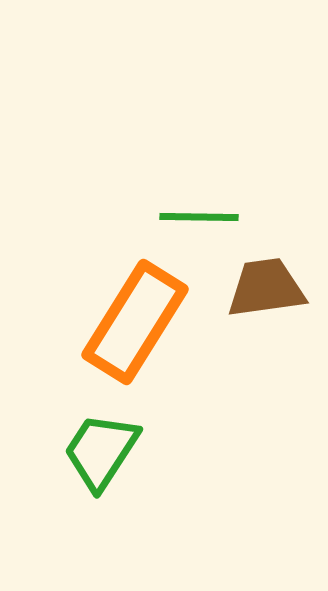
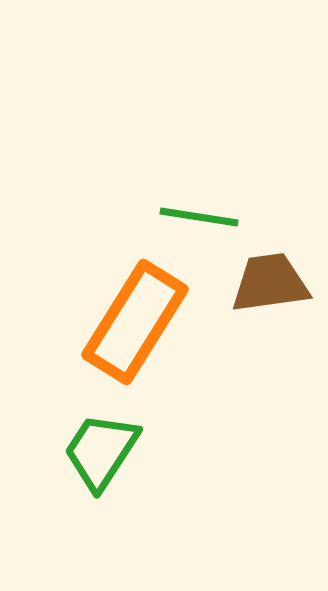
green line: rotated 8 degrees clockwise
brown trapezoid: moved 4 px right, 5 px up
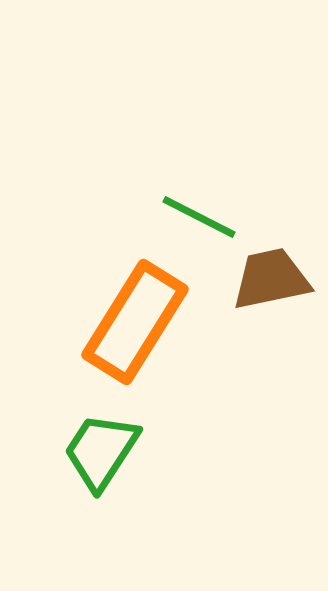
green line: rotated 18 degrees clockwise
brown trapezoid: moved 1 px right, 4 px up; rotated 4 degrees counterclockwise
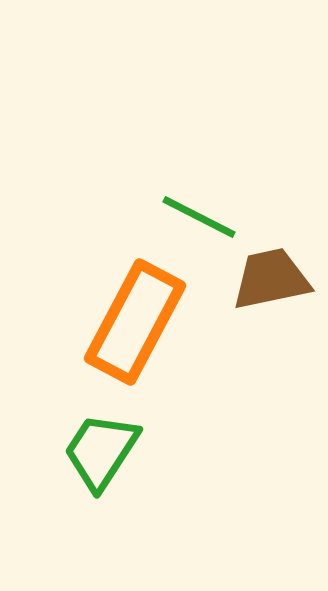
orange rectangle: rotated 4 degrees counterclockwise
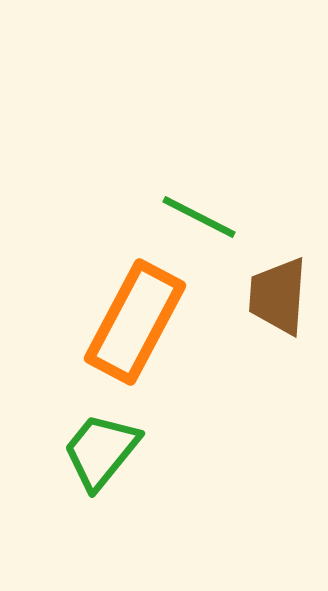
brown trapezoid: moved 7 px right, 17 px down; rotated 74 degrees counterclockwise
green trapezoid: rotated 6 degrees clockwise
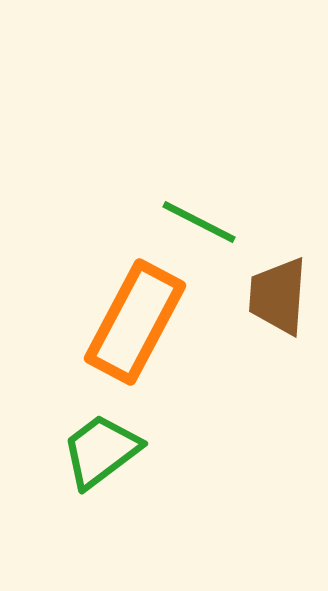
green line: moved 5 px down
green trapezoid: rotated 14 degrees clockwise
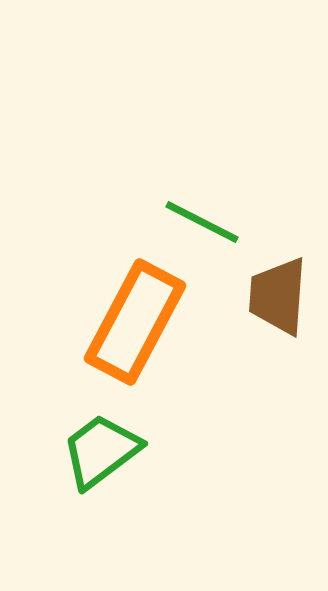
green line: moved 3 px right
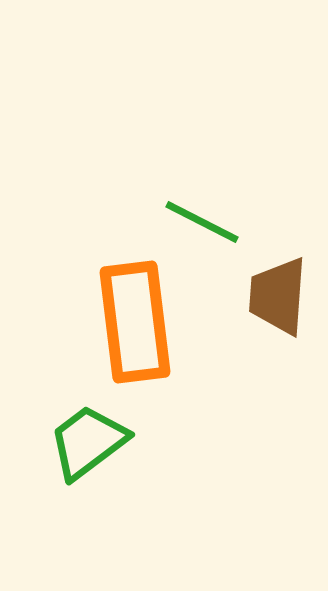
orange rectangle: rotated 35 degrees counterclockwise
green trapezoid: moved 13 px left, 9 px up
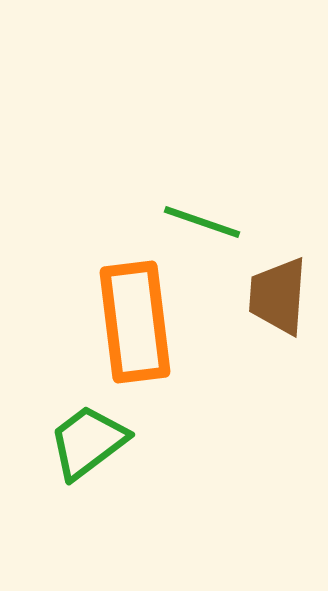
green line: rotated 8 degrees counterclockwise
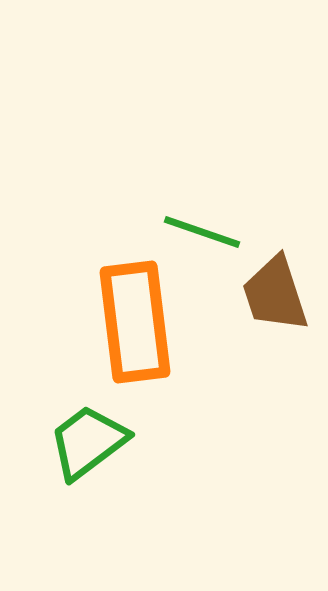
green line: moved 10 px down
brown trapezoid: moved 3 px left, 2 px up; rotated 22 degrees counterclockwise
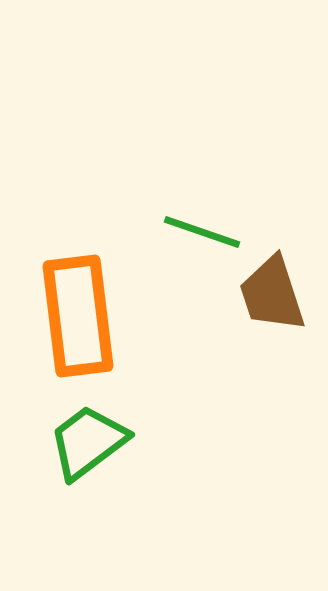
brown trapezoid: moved 3 px left
orange rectangle: moved 57 px left, 6 px up
